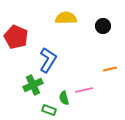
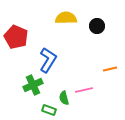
black circle: moved 6 px left
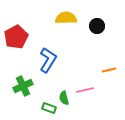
red pentagon: rotated 20 degrees clockwise
orange line: moved 1 px left, 1 px down
green cross: moved 10 px left, 1 px down
pink line: moved 1 px right
green rectangle: moved 2 px up
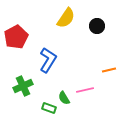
yellow semicircle: rotated 125 degrees clockwise
green semicircle: rotated 16 degrees counterclockwise
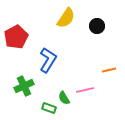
green cross: moved 1 px right
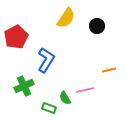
blue L-shape: moved 2 px left
green semicircle: moved 1 px right
